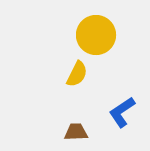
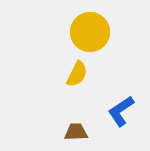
yellow circle: moved 6 px left, 3 px up
blue L-shape: moved 1 px left, 1 px up
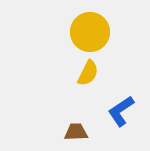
yellow semicircle: moved 11 px right, 1 px up
